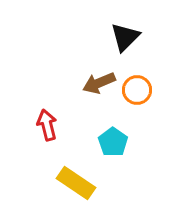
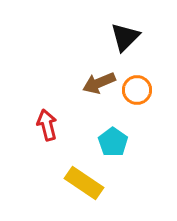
yellow rectangle: moved 8 px right
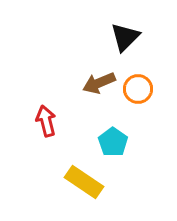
orange circle: moved 1 px right, 1 px up
red arrow: moved 1 px left, 4 px up
yellow rectangle: moved 1 px up
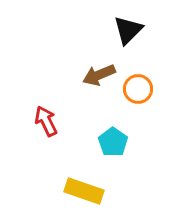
black triangle: moved 3 px right, 7 px up
brown arrow: moved 8 px up
red arrow: rotated 12 degrees counterclockwise
yellow rectangle: moved 9 px down; rotated 15 degrees counterclockwise
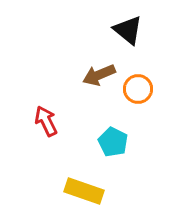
black triangle: rotated 36 degrees counterclockwise
cyan pentagon: rotated 8 degrees counterclockwise
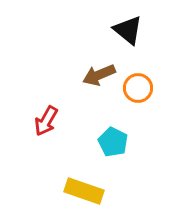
orange circle: moved 1 px up
red arrow: rotated 124 degrees counterclockwise
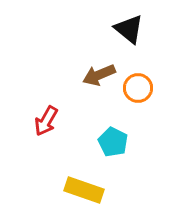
black triangle: moved 1 px right, 1 px up
yellow rectangle: moved 1 px up
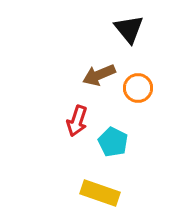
black triangle: rotated 12 degrees clockwise
red arrow: moved 31 px right; rotated 12 degrees counterclockwise
yellow rectangle: moved 16 px right, 3 px down
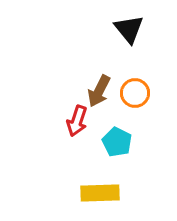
brown arrow: moved 16 px down; rotated 40 degrees counterclockwise
orange circle: moved 3 px left, 5 px down
cyan pentagon: moved 4 px right
yellow rectangle: rotated 21 degrees counterclockwise
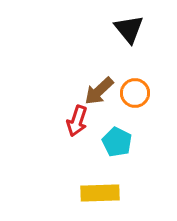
brown arrow: rotated 20 degrees clockwise
